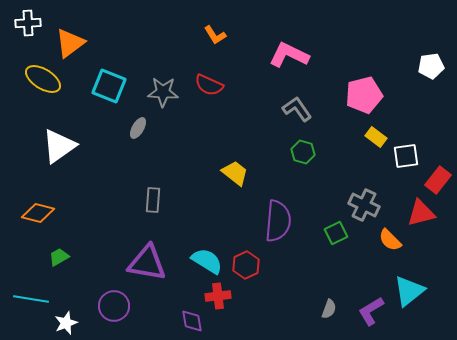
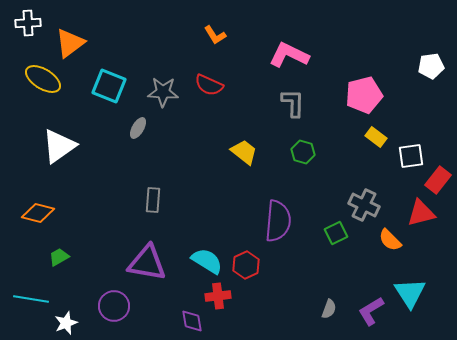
gray L-shape: moved 4 px left, 6 px up; rotated 36 degrees clockwise
white square: moved 5 px right
yellow trapezoid: moved 9 px right, 21 px up
cyan triangle: moved 1 px right, 2 px down; rotated 24 degrees counterclockwise
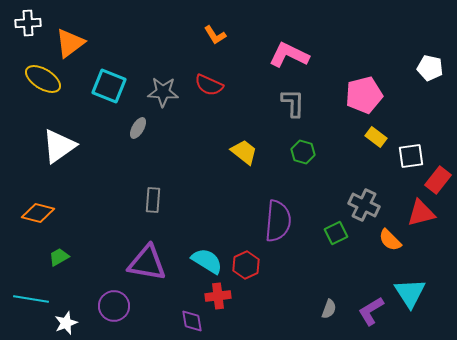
white pentagon: moved 1 px left, 2 px down; rotated 20 degrees clockwise
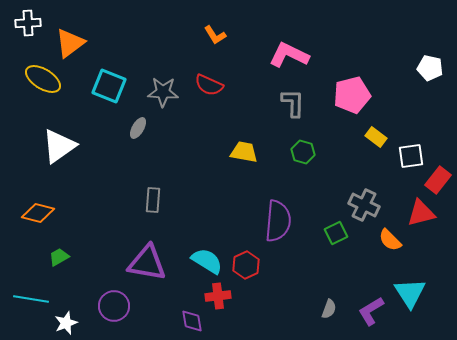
pink pentagon: moved 12 px left
yellow trapezoid: rotated 28 degrees counterclockwise
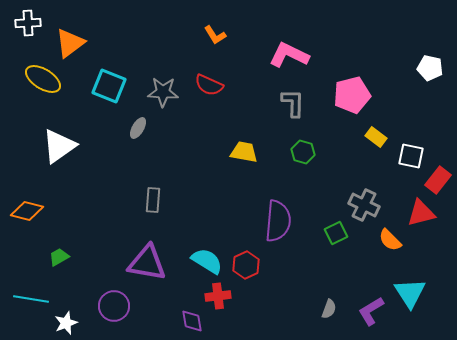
white square: rotated 20 degrees clockwise
orange diamond: moved 11 px left, 2 px up
